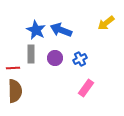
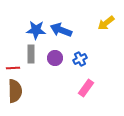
blue star: rotated 24 degrees counterclockwise
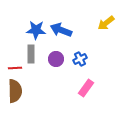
purple circle: moved 1 px right, 1 px down
red line: moved 2 px right
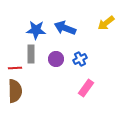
blue arrow: moved 4 px right, 2 px up
